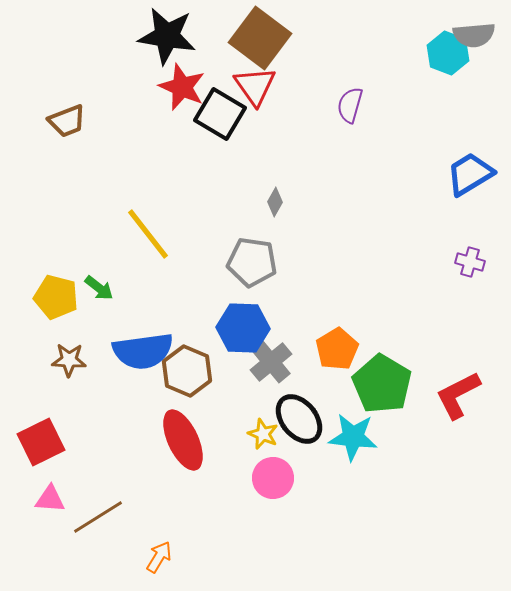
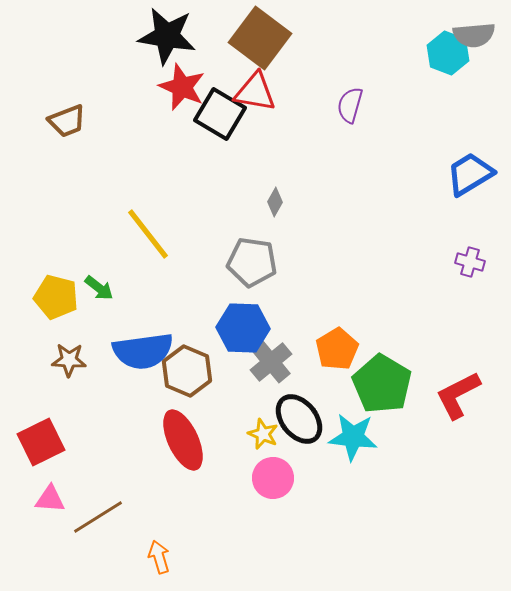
red triangle: moved 6 px down; rotated 45 degrees counterclockwise
orange arrow: rotated 48 degrees counterclockwise
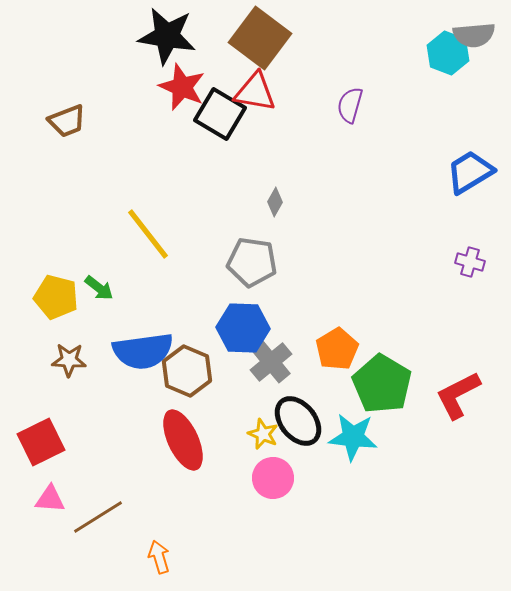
blue trapezoid: moved 2 px up
black ellipse: moved 1 px left, 2 px down
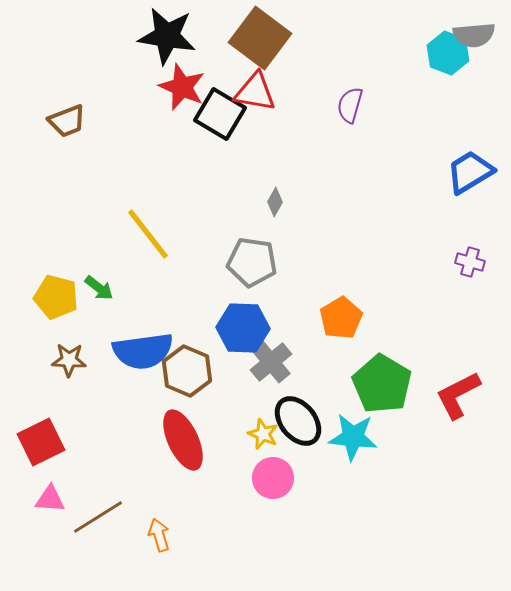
orange pentagon: moved 4 px right, 31 px up
orange arrow: moved 22 px up
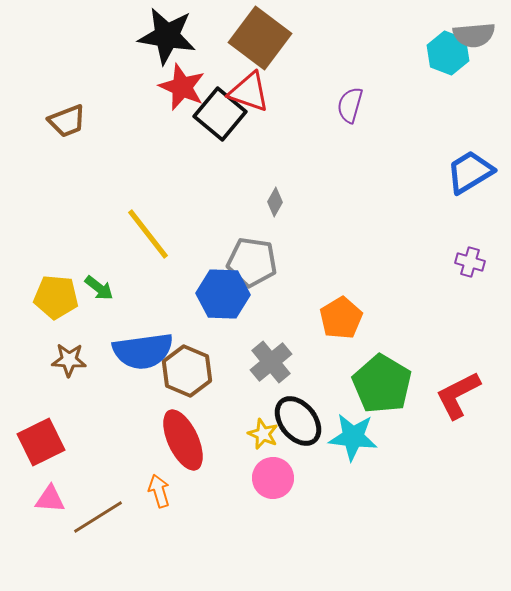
red triangle: moved 6 px left; rotated 9 degrees clockwise
black square: rotated 9 degrees clockwise
yellow pentagon: rotated 9 degrees counterclockwise
blue hexagon: moved 20 px left, 34 px up
orange arrow: moved 44 px up
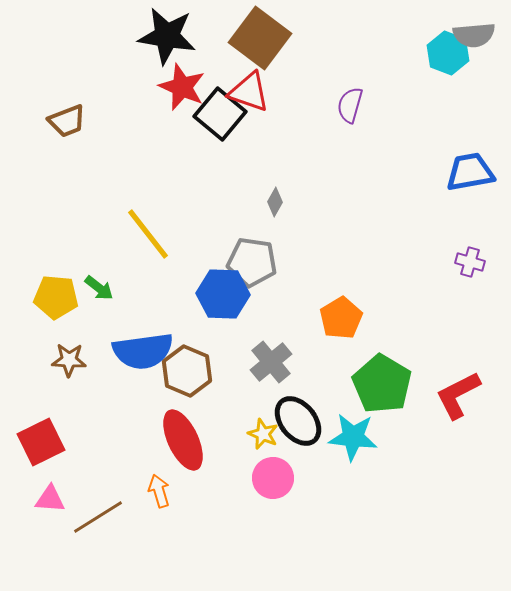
blue trapezoid: rotated 21 degrees clockwise
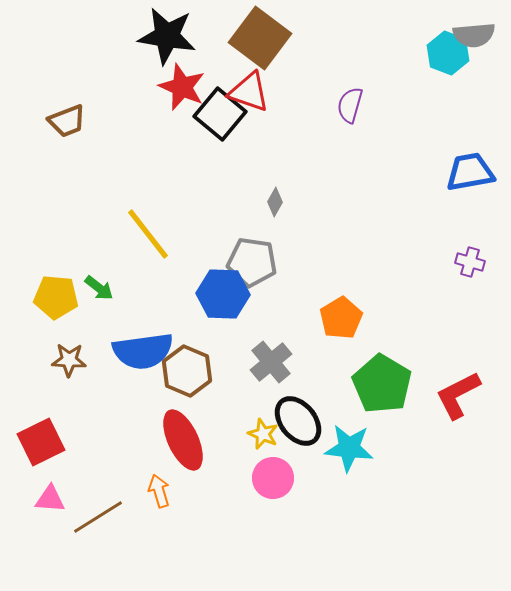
cyan star: moved 4 px left, 11 px down
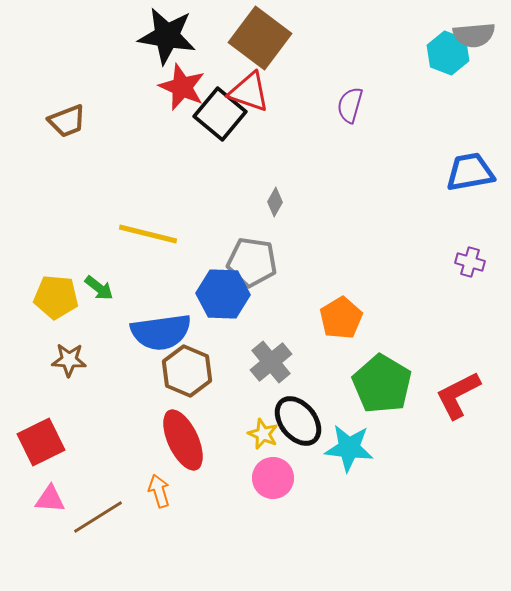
yellow line: rotated 38 degrees counterclockwise
blue semicircle: moved 18 px right, 19 px up
